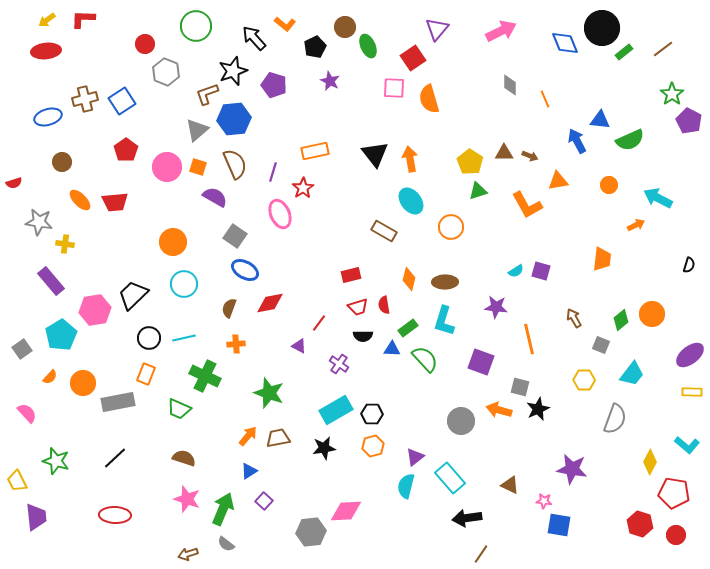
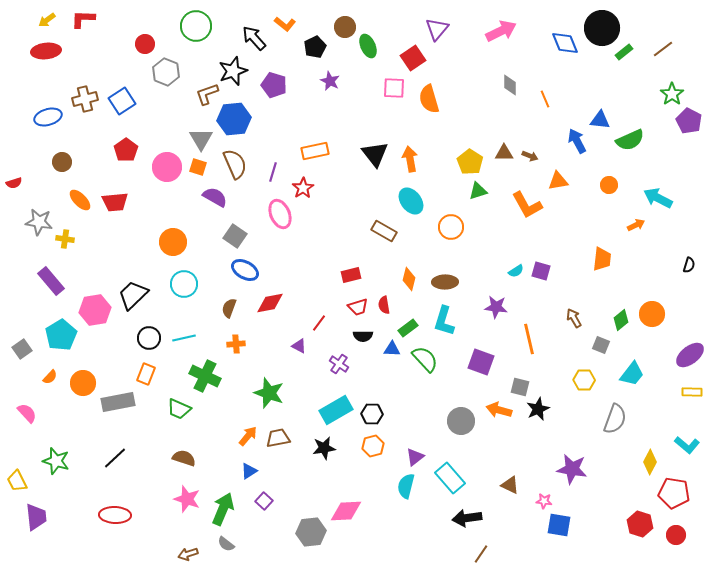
gray triangle at (197, 130): moved 4 px right, 9 px down; rotated 20 degrees counterclockwise
yellow cross at (65, 244): moved 5 px up
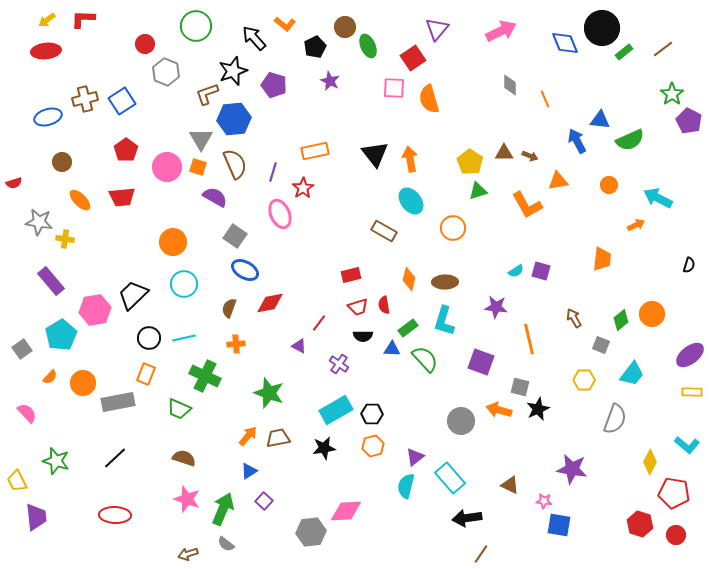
red trapezoid at (115, 202): moved 7 px right, 5 px up
orange circle at (451, 227): moved 2 px right, 1 px down
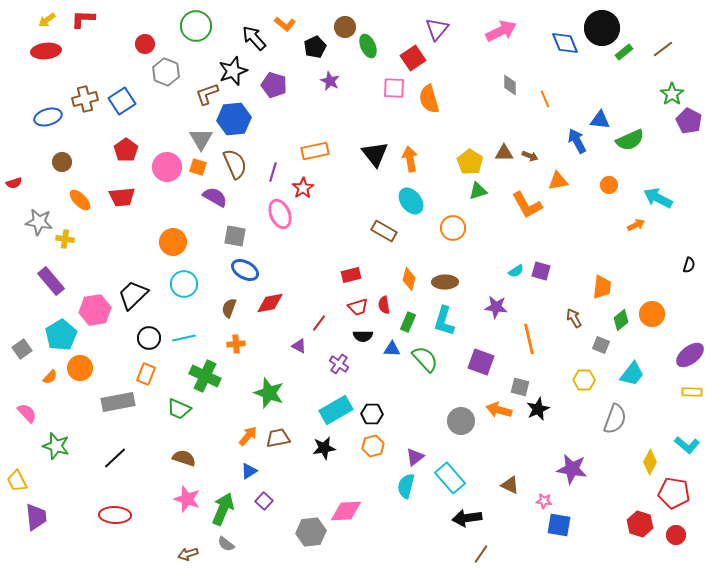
gray square at (235, 236): rotated 25 degrees counterclockwise
orange trapezoid at (602, 259): moved 28 px down
green rectangle at (408, 328): moved 6 px up; rotated 30 degrees counterclockwise
orange circle at (83, 383): moved 3 px left, 15 px up
green star at (56, 461): moved 15 px up
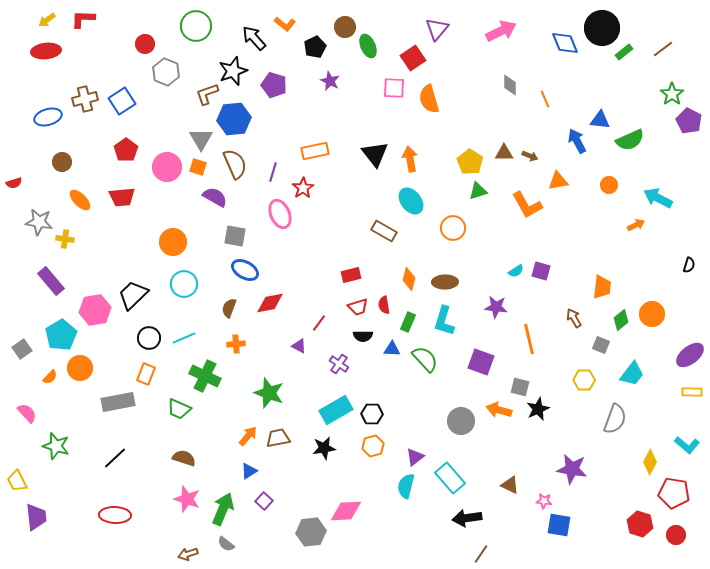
cyan line at (184, 338): rotated 10 degrees counterclockwise
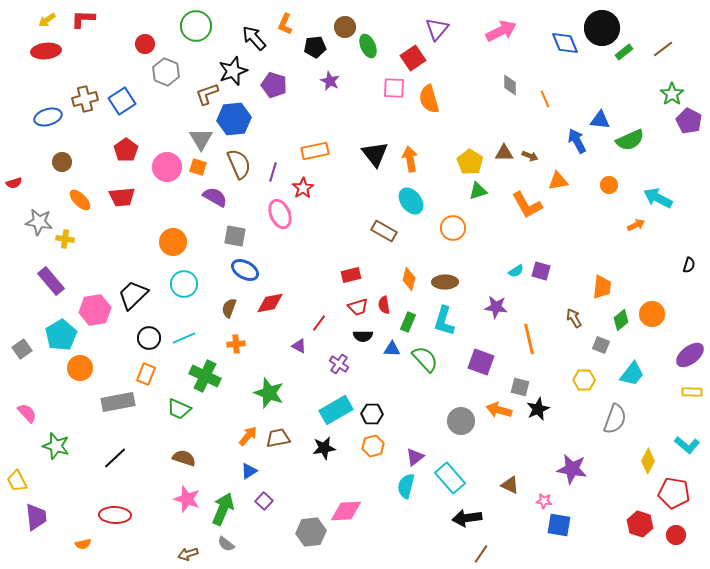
orange L-shape at (285, 24): rotated 75 degrees clockwise
black pentagon at (315, 47): rotated 20 degrees clockwise
brown semicircle at (235, 164): moved 4 px right
orange semicircle at (50, 377): moved 33 px right, 167 px down; rotated 35 degrees clockwise
yellow diamond at (650, 462): moved 2 px left, 1 px up
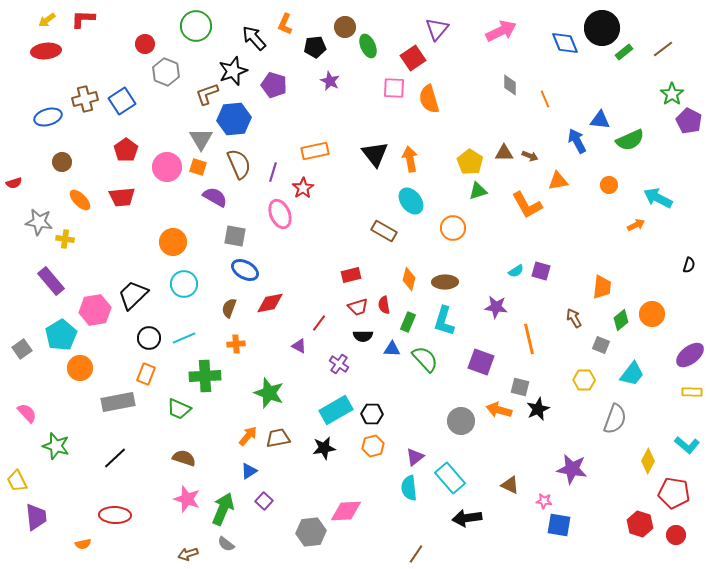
green cross at (205, 376): rotated 28 degrees counterclockwise
cyan semicircle at (406, 486): moved 3 px right, 2 px down; rotated 20 degrees counterclockwise
brown line at (481, 554): moved 65 px left
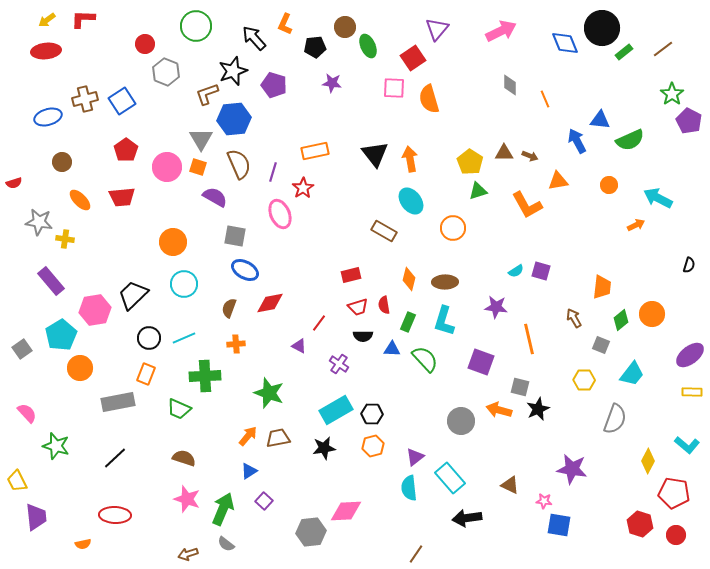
purple star at (330, 81): moved 2 px right, 2 px down; rotated 18 degrees counterclockwise
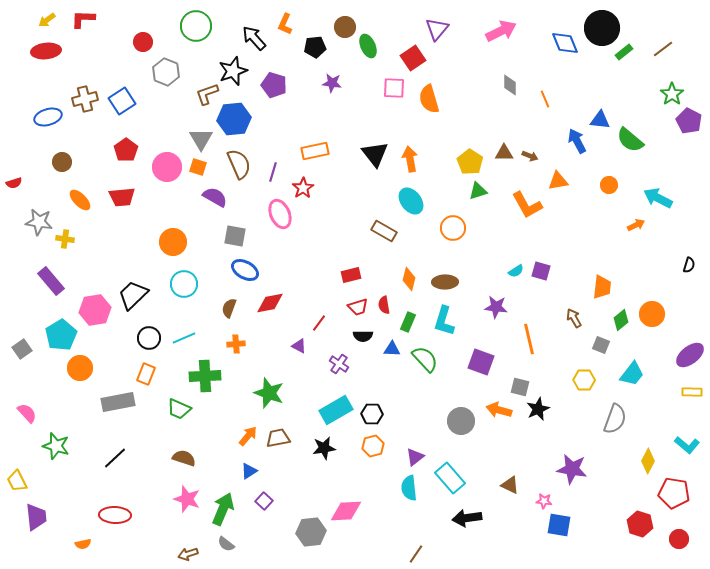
red circle at (145, 44): moved 2 px left, 2 px up
green semicircle at (630, 140): rotated 64 degrees clockwise
red circle at (676, 535): moved 3 px right, 4 px down
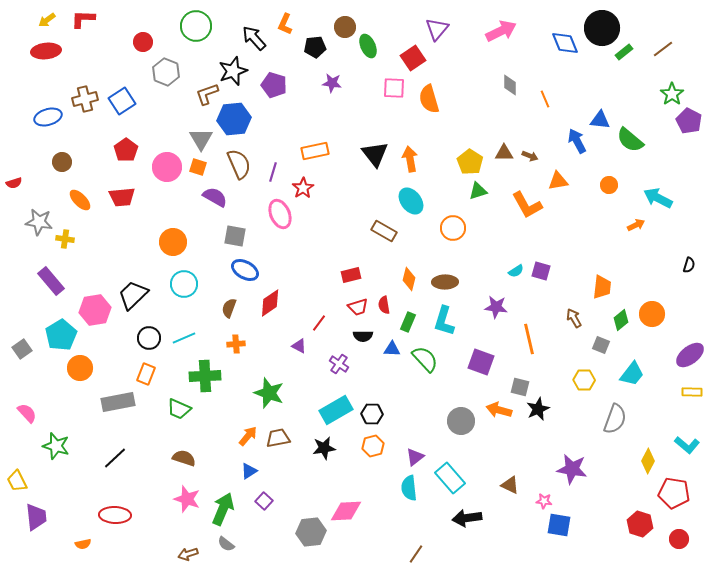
red diamond at (270, 303): rotated 24 degrees counterclockwise
